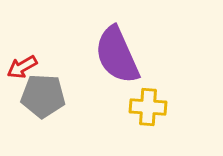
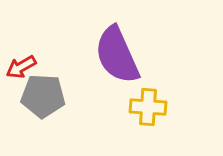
red arrow: moved 1 px left
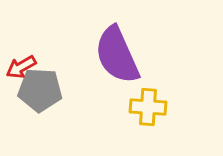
gray pentagon: moved 3 px left, 6 px up
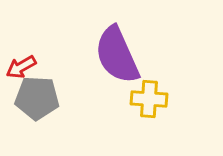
gray pentagon: moved 3 px left, 8 px down
yellow cross: moved 1 px right, 8 px up
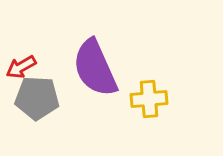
purple semicircle: moved 22 px left, 13 px down
yellow cross: rotated 9 degrees counterclockwise
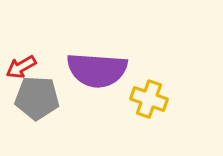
purple semicircle: moved 2 px right, 2 px down; rotated 62 degrees counterclockwise
yellow cross: rotated 24 degrees clockwise
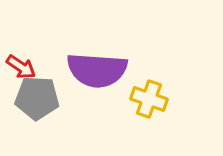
red arrow: rotated 116 degrees counterclockwise
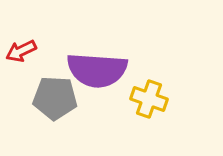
red arrow: moved 16 px up; rotated 120 degrees clockwise
gray pentagon: moved 18 px right
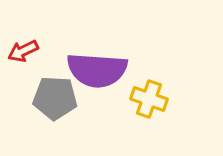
red arrow: moved 2 px right
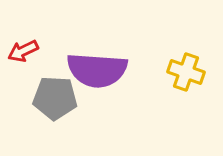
yellow cross: moved 37 px right, 27 px up
